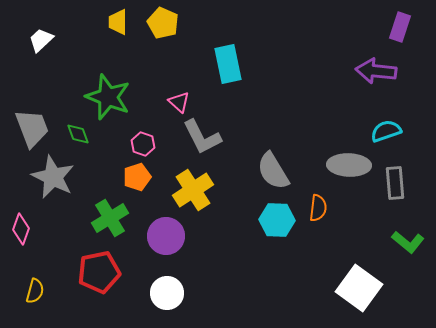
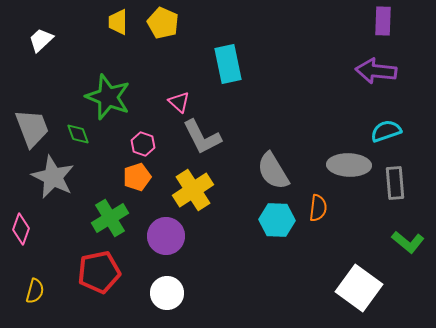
purple rectangle: moved 17 px left, 6 px up; rotated 16 degrees counterclockwise
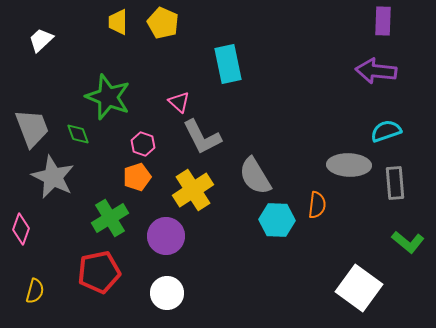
gray semicircle: moved 18 px left, 5 px down
orange semicircle: moved 1 px left, 3 px up
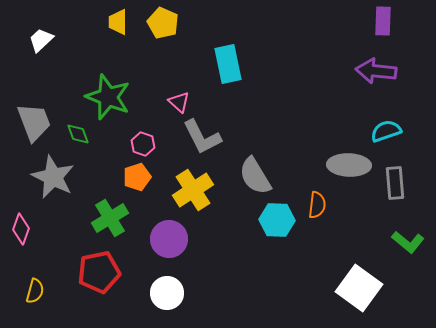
gray trapezoid: moved 2 px right, 6 px up
purple circle: moved 3 px right, 3 px down
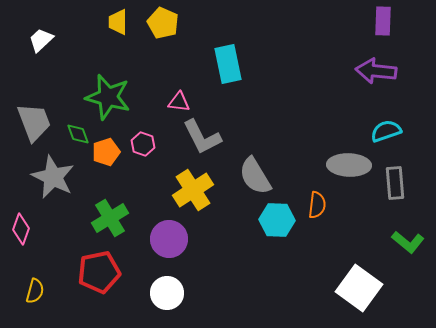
green star: rotated 6 degrees counterclockwise
pink triangle: rotated 35 degrees counterclockwise
orange pentagon: moved 31 px left, 25 px up
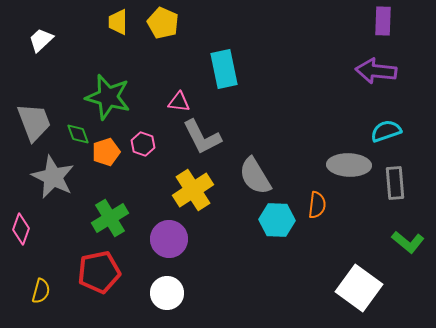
cyan rectangle: moved 4 px left, 5 px down
yellow semicircle: moved 6 px right
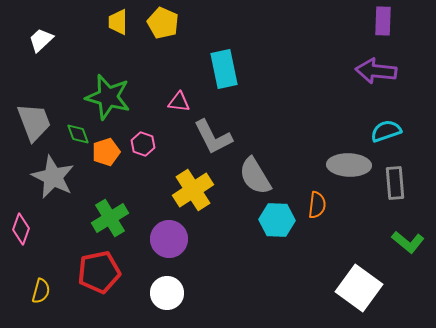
gray L-shape: moved 11 px right
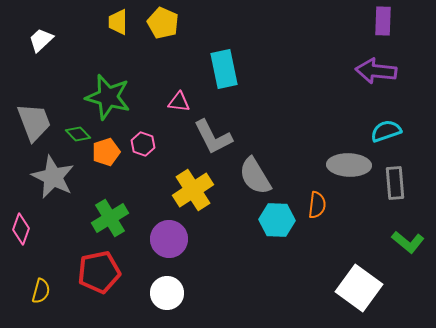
green diamond: rotated 25 degrees counterclockwise
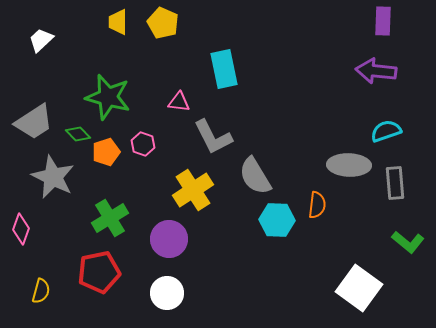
gray trapezoid: rotated 78 degrees clockwise
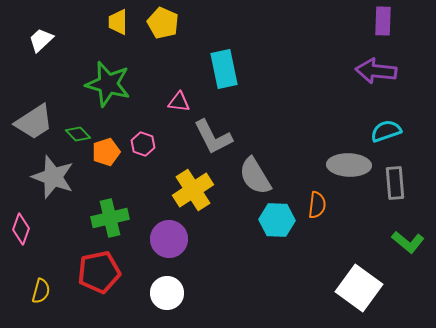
green star: moved 13 px up
gray star: rotated 6 degrees counterclockwise
green cross: rotated 18 degrees clockwise
